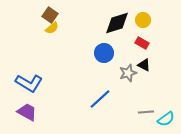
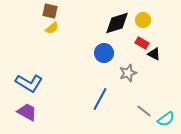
brown square: moved 4 px up; rotated 21 degrees counterclockwise
black triangle: moved 10 px right, 11 px up
blue line: rotated 20 degrees counterclockwise
gray line: moved 2 px left, 1 px up; rotated 42 degrees clockwise
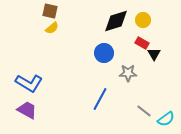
black diamond: moved 1 px left, 2 px up
black triangle: rotated 32 degrees clockwise
gray star: rotated 18 degrees clockwise
purple trapezoid: moved 2 px up
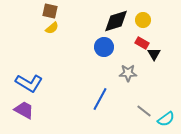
blue circle: moved 6 px up
purple trapezoid: moved 3 px left
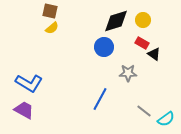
black triangle: rotated 24 degrees counterclockwise
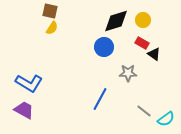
yellow semicircle: rotated 16 degrees counterclockwise
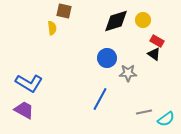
brown square: moved 14 px right
yellow semicircle: rotated 40 degrees counterclockwise
red rectangle: moved 15 px right, 2 px up
blue circle: moved 3 px right, 11 px down
gray line: moved 1 px down; rotated 49 degrees counterclockwise
